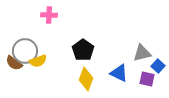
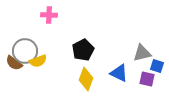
black pentagon: rotated 10 degrees clockwise
blue square: moved 1 px left; rotated 24 degrees counterclockwise
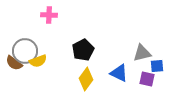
blue square: rotated 24 degrees counterclockwise
yellow diamond: rotated 15 degrees clockwise
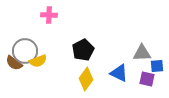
gray triangle: rotated 12 degrees clockwise
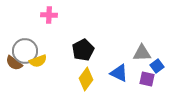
blue square: rotated 32 degrees counterclockwise
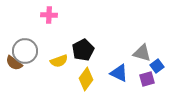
gray triangle: rotated 18 degrees clockwise
yellow semicircle: moved 21 px right
purple square: rotated 28 degrees counterclockwise
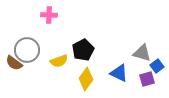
gray circle: moved 2 px right, 1 px up
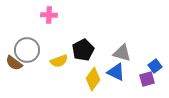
gray triangle: moved 20 px left
blue square: moved 2 px left
blue triangle: moved 3 px left, 1 px up
yellow diamond: moved 7 px right
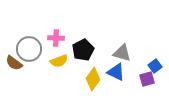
pink cross: moved 7 px right, 23 px down
gray circle: moved 2 px right, 1 px up
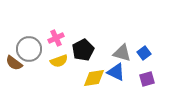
pink cross: rotated 28 degrees counterclockwise
blue square: moved 11 px left, 13 px up
yellow diamond: moved 1 px right, 1 px up; rotated 45 degrees clockwise
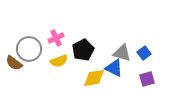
blue triangle: moved 2 px left, 4 px up
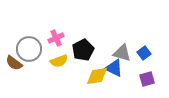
yellow diamond: moved 3 px right, 2 px up
